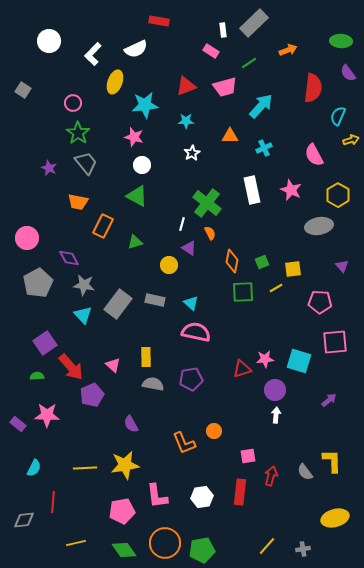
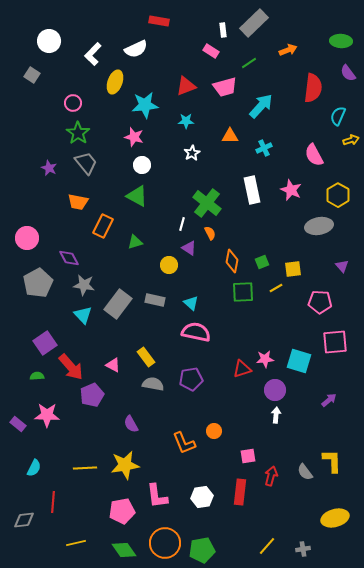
gray square at (23, 90): moved 9 px right, 15 px up
yellow rectangle at (146, 357): rotated 36 degrees counterclockwise
pink triangle at (113, 365): rotated 14 degrees counterclockwise
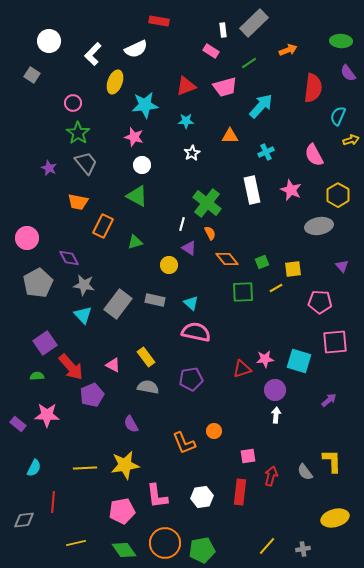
cyan cross at (264, 148): moved 2 px right, 4 px down
orange diamond at (232, 261): moved 5 px left, 2 px up; rotated 50 degrees counterclockwise
gray semicircle at (153, 384): moved 5 px left, 3 px down
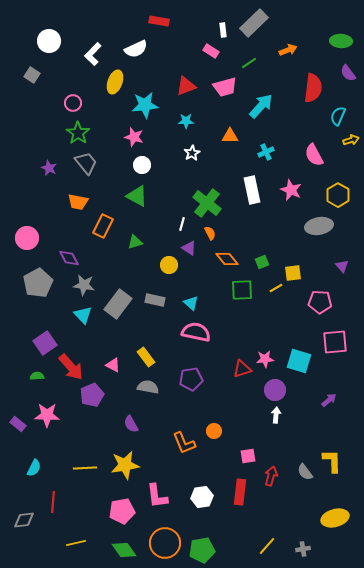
yellow square at (293, 269): moved 4 px down
green square at (243, 292): moved 1 px left, 2 px up
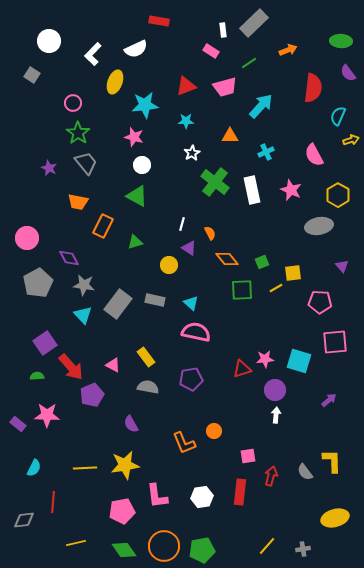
green cross at (207, 203): moved 8 px right, 21 px up
orange circle at (165, 543): moved 1 px left, 3 px down
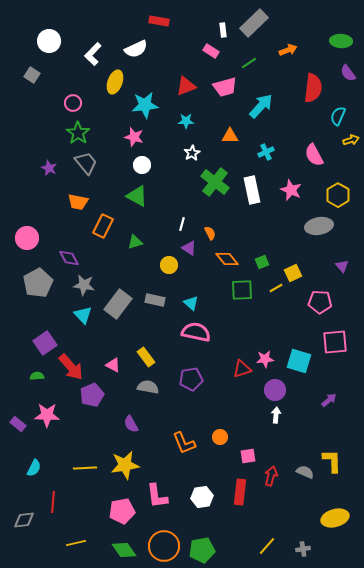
yellow square at (293, 273): rotated 18 degrees counterclockwise
orange circle at (214, 431): moved 6 px right, 6 px down
gray semicircle at (305, 472): rotated 150 degrees clockwise
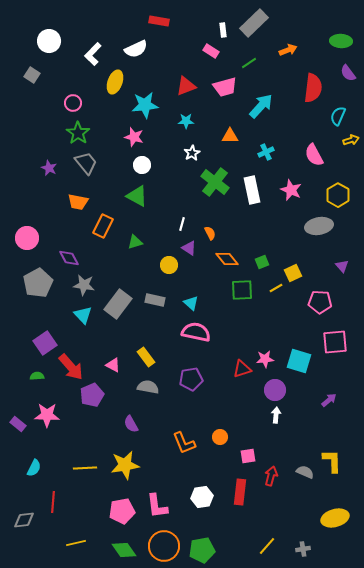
pink L-shape at (157, 496): moved 10 px down
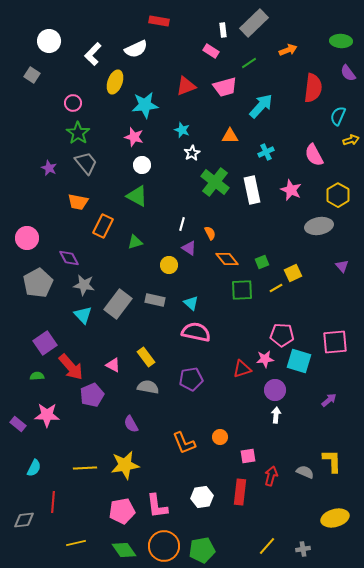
cyan star at (186, 121): moved 4 px left, 9 px down; rotated 21 degrees clockwise
pink pentagon at (320, 302): moved 38 px left, 33 px down
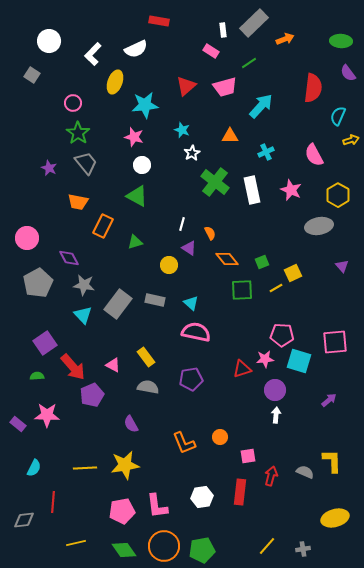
orange arrow at (288, 50): moved 3 px left, 11 px up
red triangle at (186, 86): rotated 20 degrees counterclockwise
red arrow at (71, 367): moved 2 px right
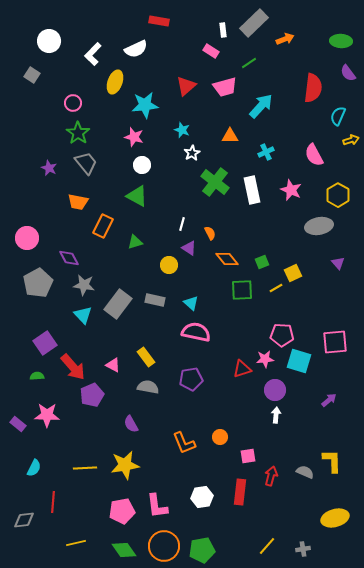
purple triangle at (342, 266): moved 4 px left, 3 px up
